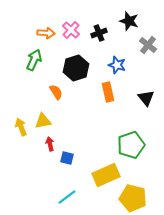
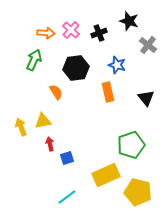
black hexagon: rotated 10 degrees clockwise
blue square: rotated 32 degrees counterclockwise
yellow pentagon: moved 5 px right, 6 px up
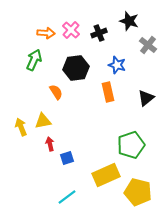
black triangle: rotated 30 degrees clockwise
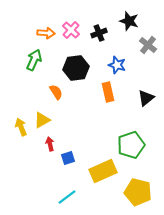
yellow triangle: moved 1 px left, 1 px up; rotated 18 degrees counterclockwise
blue square: moved 1 px right
yellow rectangle: moved 3 px left, 4 px up
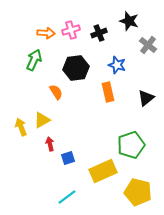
pink cross: rotated 30 degrees clockwise
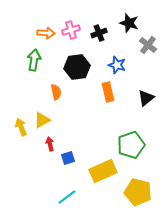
black star: moved 2 px down
green arrow: rotated 15 degrees counterclockwise
black hexagon: moved 1 px right, 1 px up
orange semicircle: rotated 21 degrees clockwise
